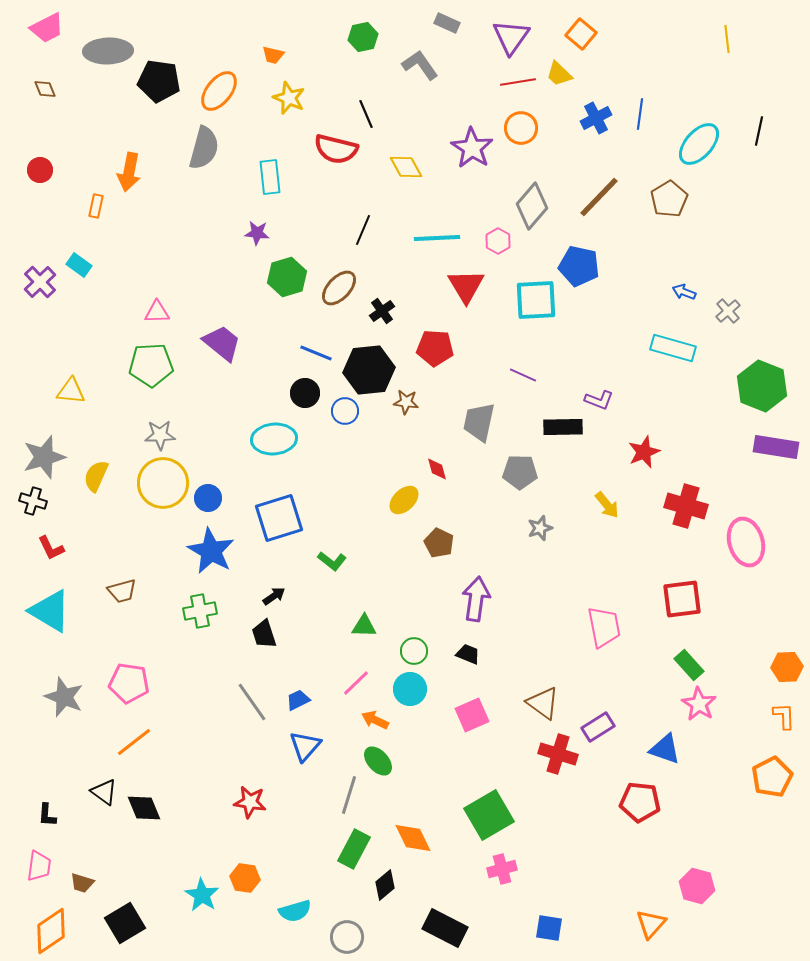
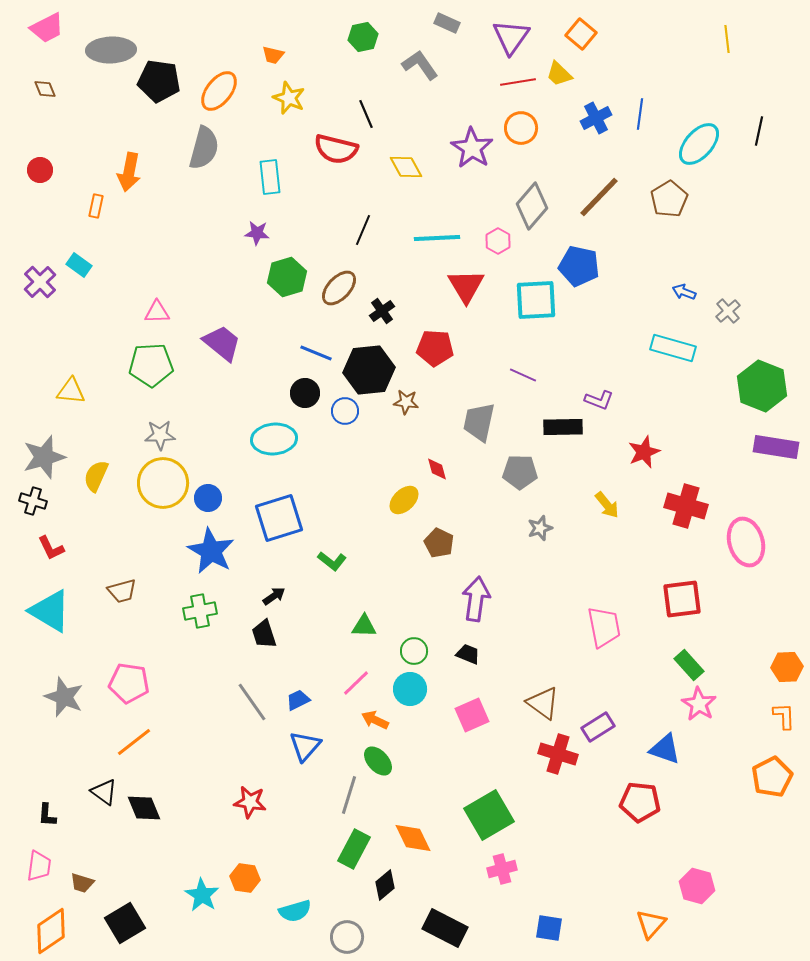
gray ellipse at (108, 51): moved 3 px right, 1 px up
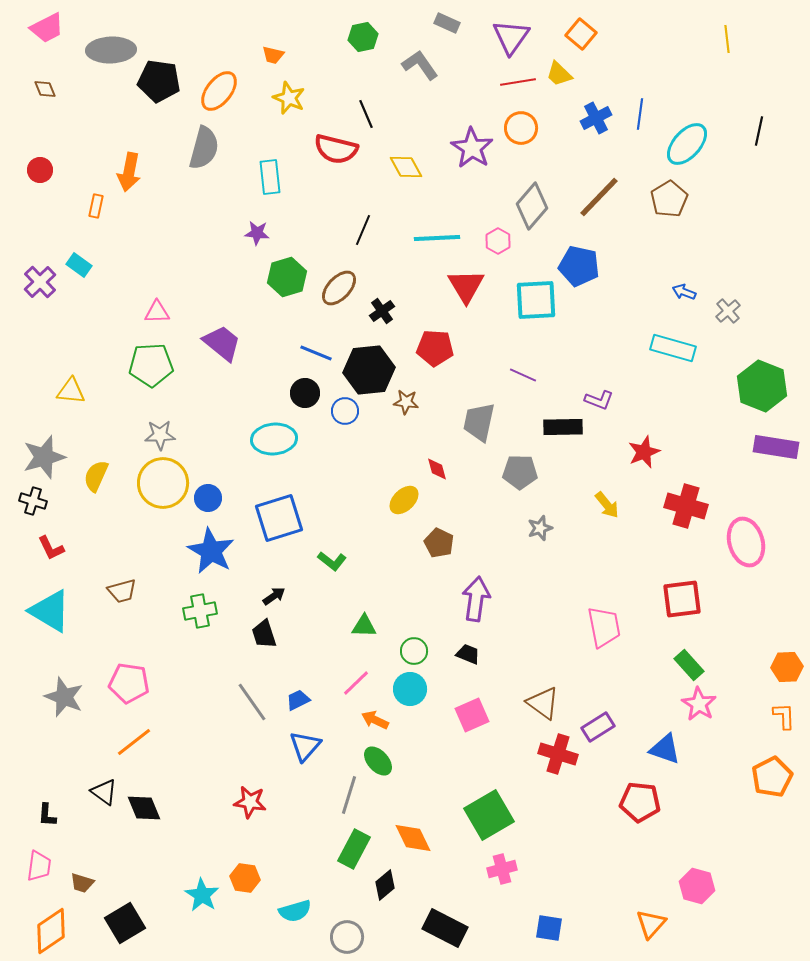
cyan ellipse at (699, 144): moved 12 px left
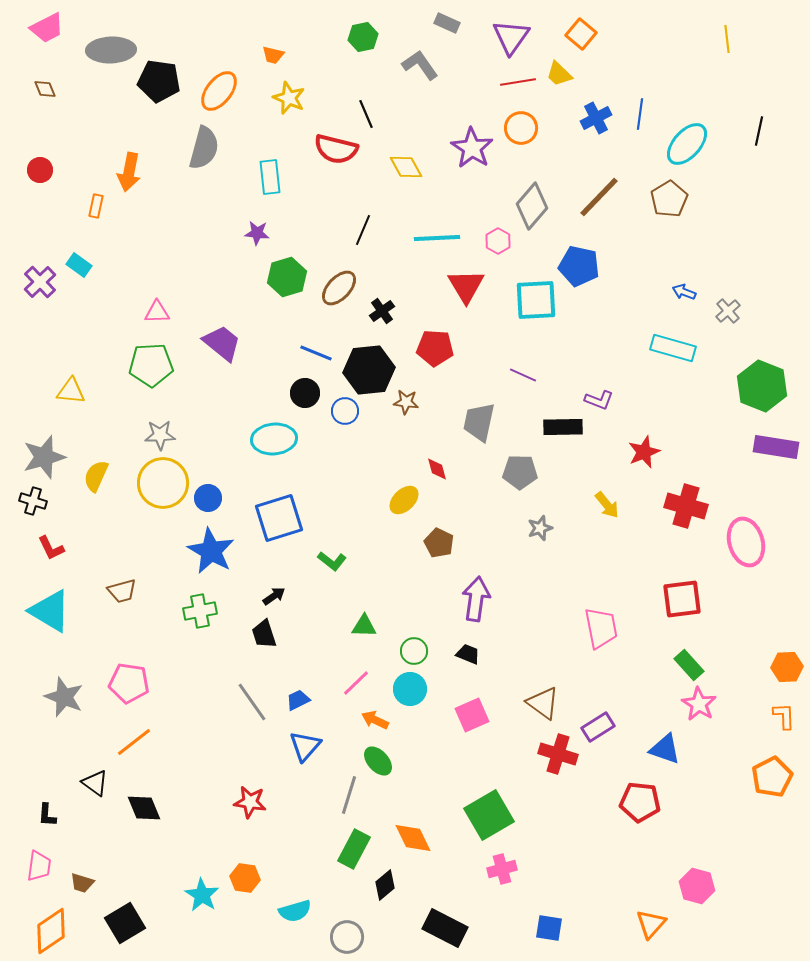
pink trapezoid at (604, 627): moved 3 px left, 1 px down
black triangle at (104, 792): moved 9 px left, 9 px up
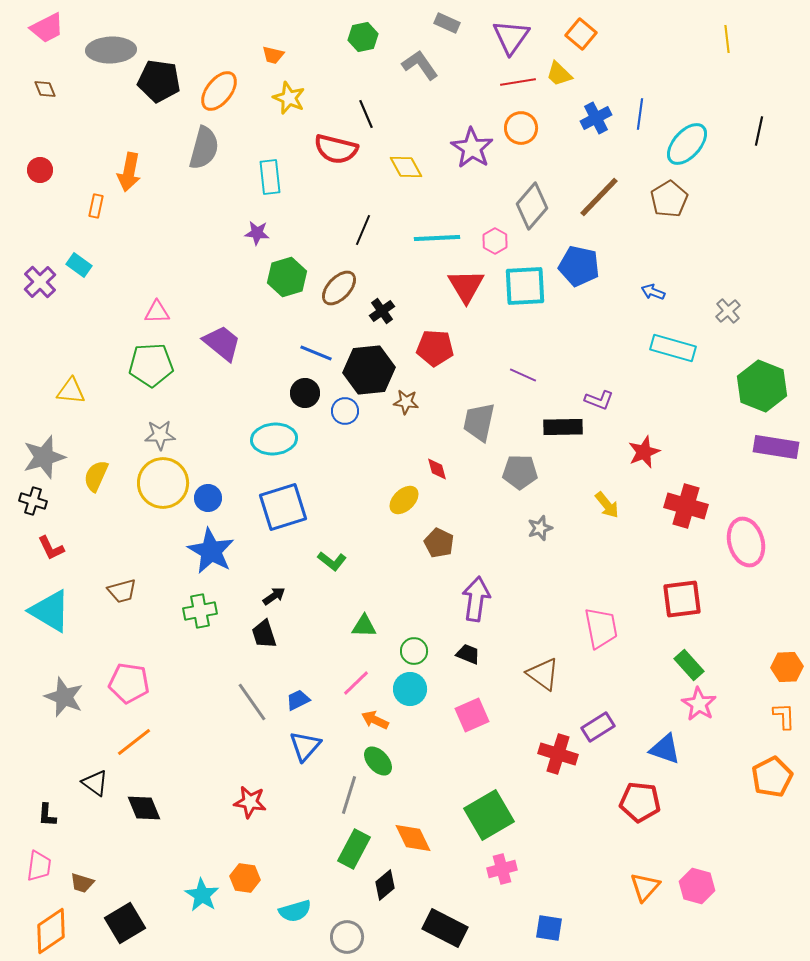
pink hexagon at (498, 241): moved 3 px left
blue arrow at (684, 292): moved 31 px left
cyan square at (536, 300): moved 11 px left, 14 px up
blue square at (279, 518): moved 4 px right, 11 px up
brown triangle at (543, 703): moved 29 px up
orange triangle at (651, 924): moved 6 px left, 37 px up
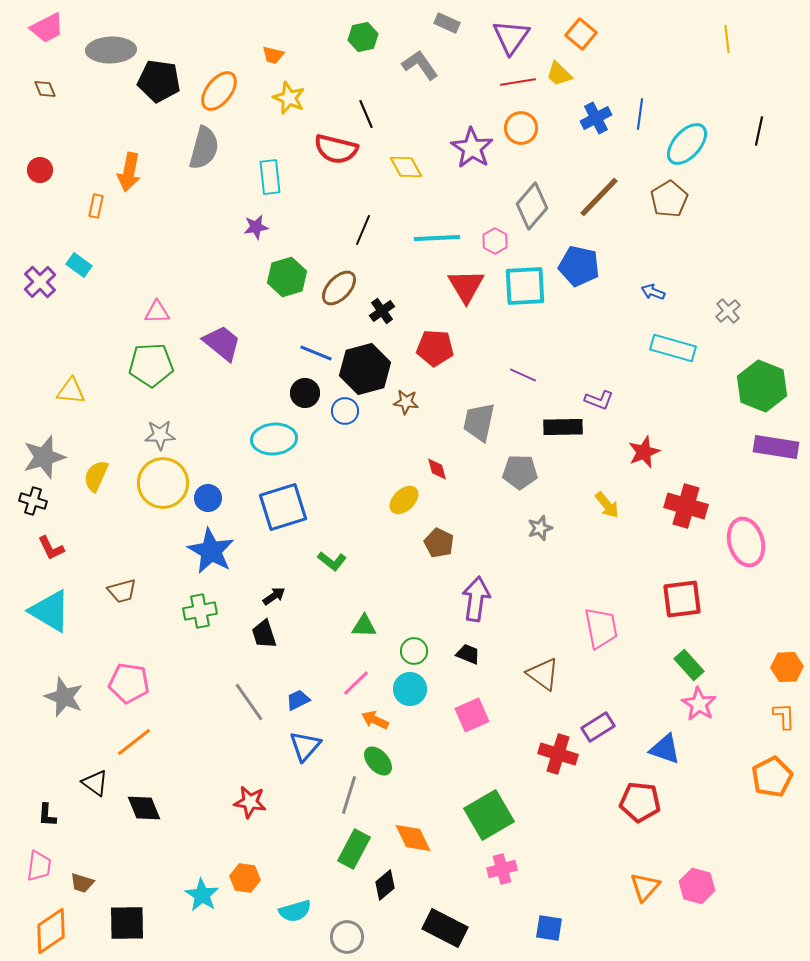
purple star at (257, 233): moved 1 px left, 6 px up; rotated 15 degrees counterclockwise
black hexagon at (369, 370): moved 4 px left, 1 px up; rotated 9 degrees counterclockwise
gray line at (252, 702): moved 3 px left
black square at (125, 923): moved 2 px right; rotated 30 degrees clockwise
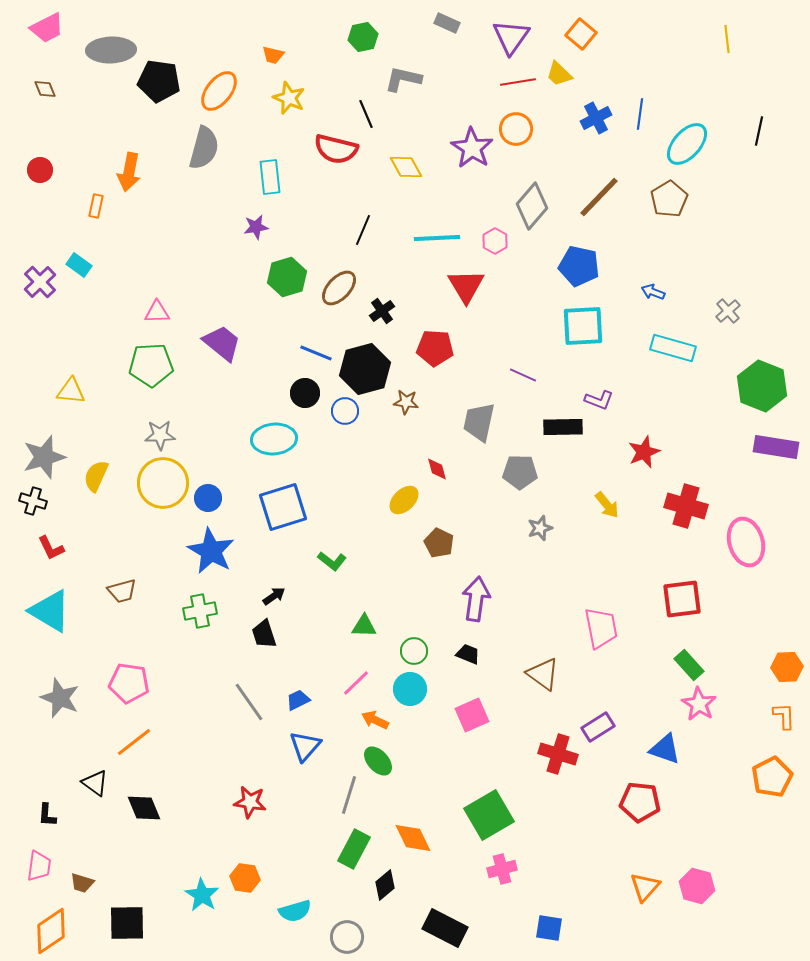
gray L-shape at (420, 65): moved 17 px left, 14 px down; rotated 42 degrees counterclockwise
orange circle at (521, 128): moved 5 px left, 1 px down
cyan square at (525, 286): moved 58 px right, 40 px down
gray star at (64, 697): moved 4 px left, 1 px down
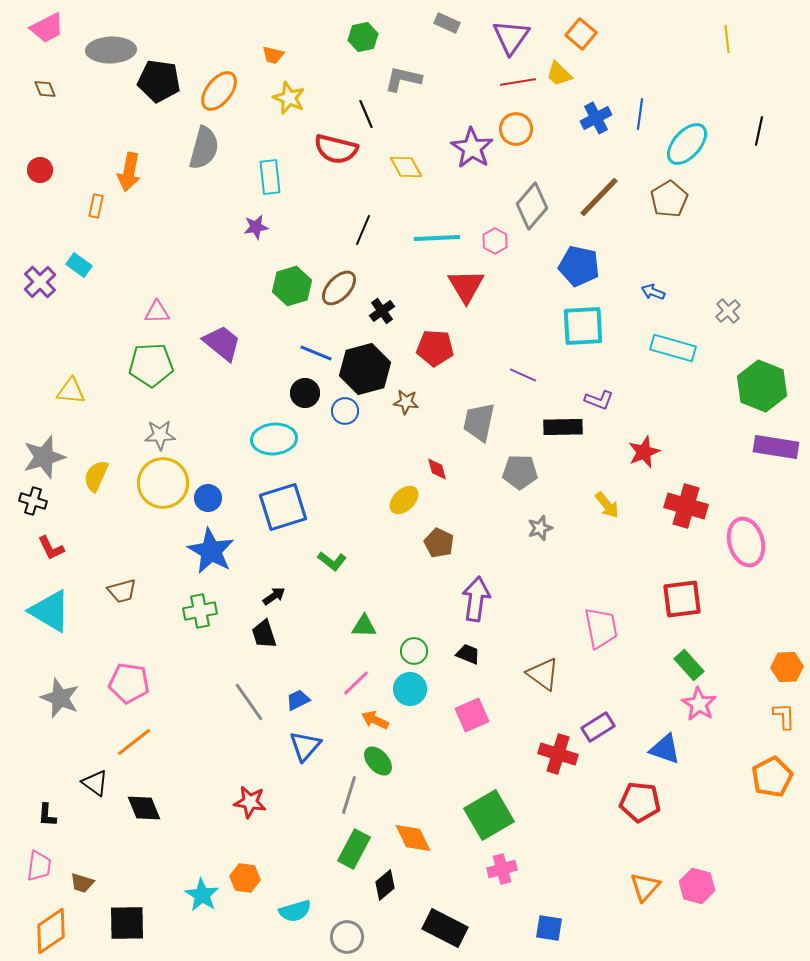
green hexagon at (287, 277): moved 5 px right, 9 px down
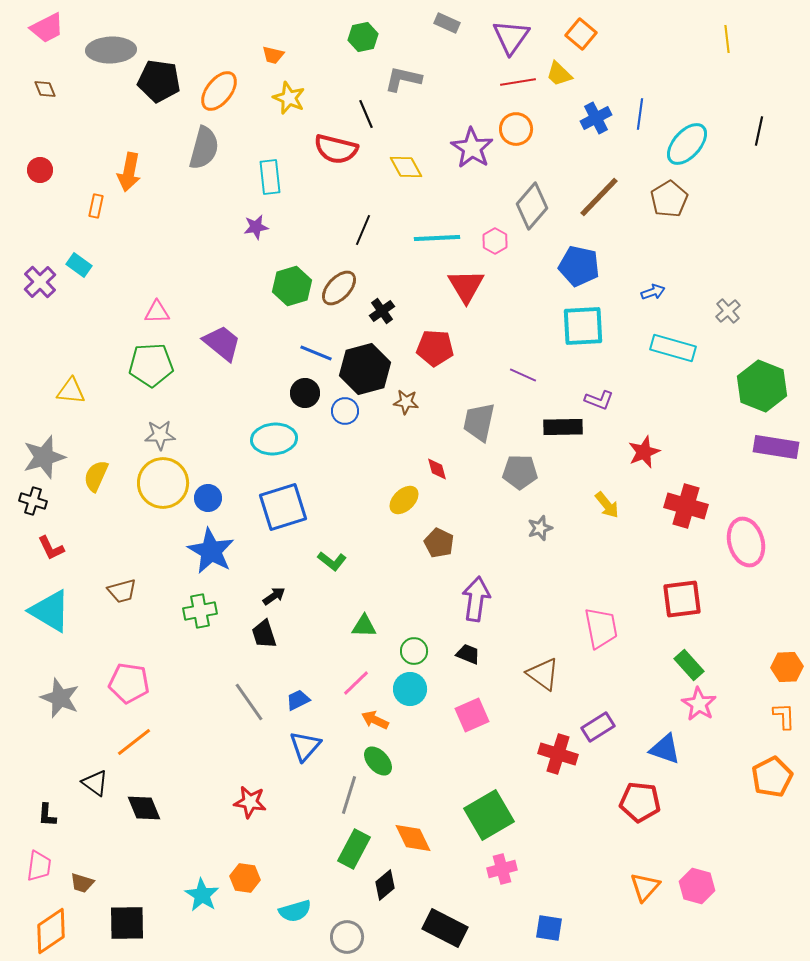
blue arrow at (653, 292): rotated 140 degrees clockwise
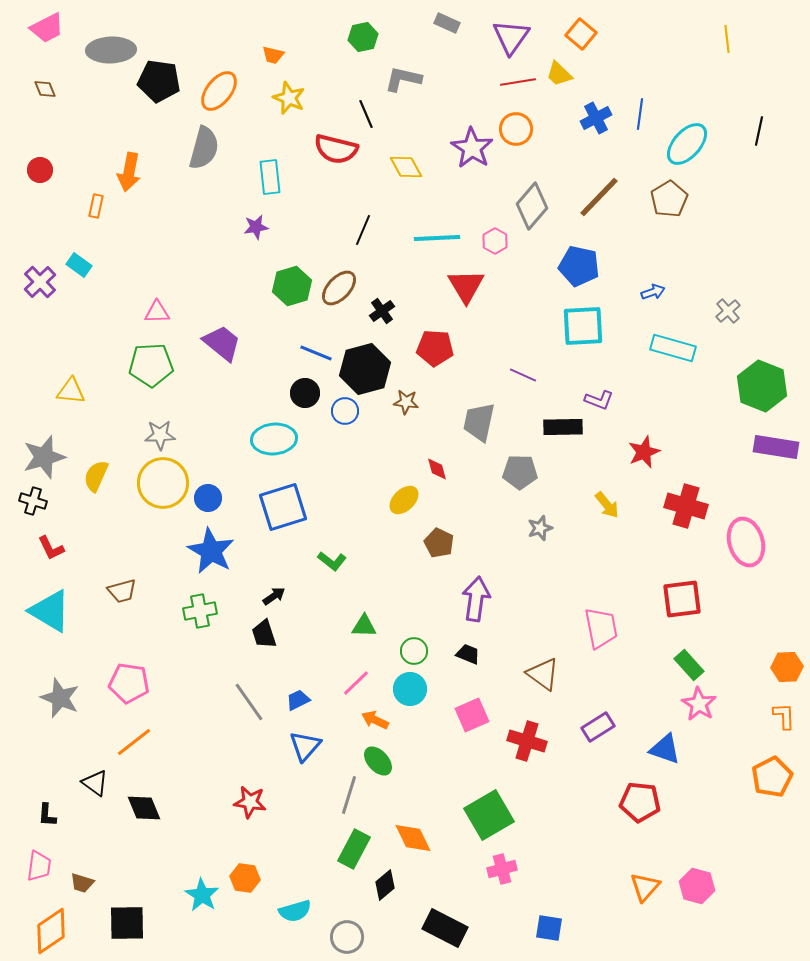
red cross at (558, 754): moved 31 px left, 13 px up
